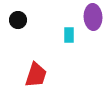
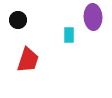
red trapezoid: moved 8 px left, 15 px up
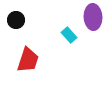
black circle: moved 2 px left
cyan rectangle: rotated 42 degrees counterclockwise
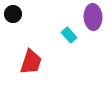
black circle: moved 3 px left, 6 px up
red trapezoid: moved 3 px right, 2 px down
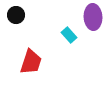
black circle: moved 3 px right, 1 px down
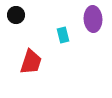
purple ellipse: moved 2 px down
cyan rectangle: moved 6 px left; rotated 28 degrees clockwise
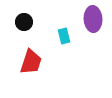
black circle: moved 8 px right, 7 px down
cyan rectangle: moved 1 px right, 1 px down
